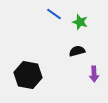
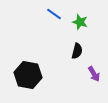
black semicircle: rotated 119 degrees clockwise
purple arrow: rotated 28 degrees counterclockwise
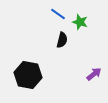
blue line: moved 4 px right
black semicircle: moved 15 px left, 11 px up
purple arrow: rotated 98 degrees counterclockwise
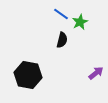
blue line: moved 3 px right
green star: rotated 28 degrees clockwise
purple arrow: moved 2 px right, 1 px up
